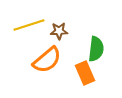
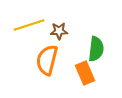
orange semicircle: rotated 144 degrees clockwise
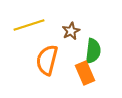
brown star: moved 12 px right; rotated 24 degrees counterclockwise
green semicircle: moved 3 px left, 2 px down
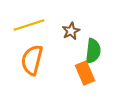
orange semicircle: moved 15 px left
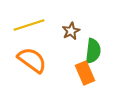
orange semicircle: rotated 112 degrees clockwise
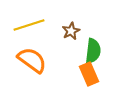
orange rectangle: moved 4 px right, 1 px down
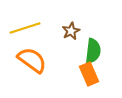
yellow line: moved 4 px left, 3 px down
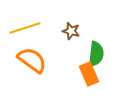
brown star: rotated 30 degrees counterclockwise
green semicircle: moved 3 px right, 3 px down
